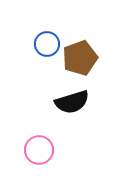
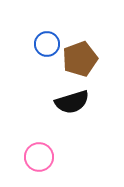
brown pentagon: moved 1 px down
pink circle: moved 7 px down
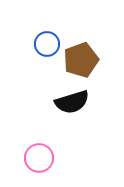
brown pentagon: moved 1 px right, 1 px down
pink circle: moved 1 px down
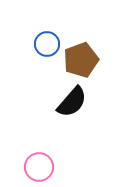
black semicircle: rotated 32 degrees counterclockwise
pink circle: moved 9 px down
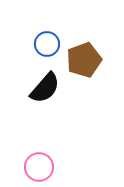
brown pentagon: moved 3 px right
black semicircle: moved 27 px left, 14 px up
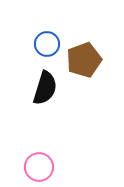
black semicircle: rotated 24 degrees counterclockwise
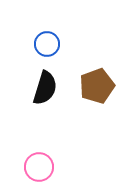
brown pentagon: moved 13 px right, 26 px down
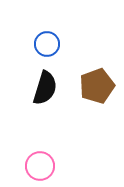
pink circle: moved 1 px right, 1 px up
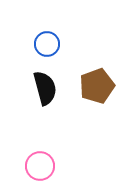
black semicircle: rotated 32 degrees counterclockwise
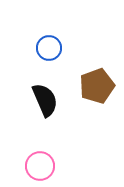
blue circle: moved 2 px right, 4 px down
black semicircle: moved 12 px down; rotated 8 degrees counterclockwise
